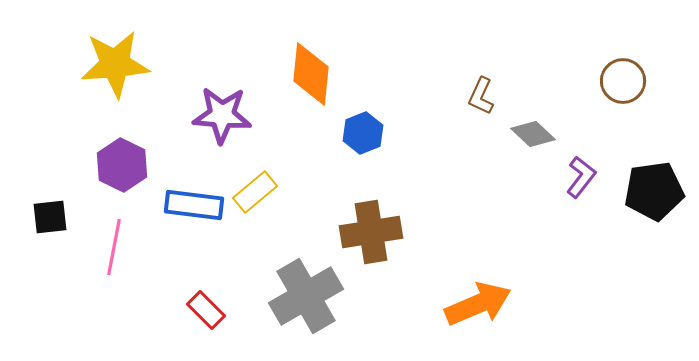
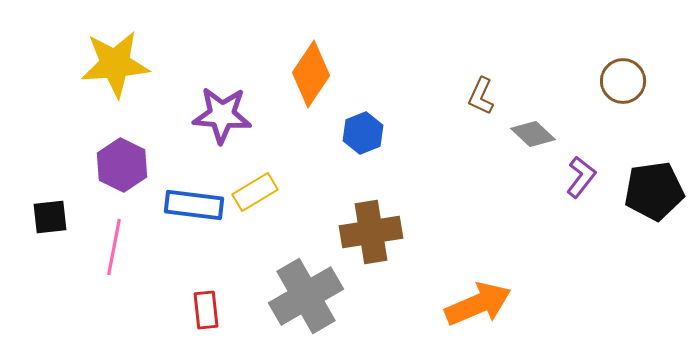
orange diamond: rotated 28 degrees clockwise
yellow rectangle: rotated 9 degrees clockwise
red rectangle: rotated 39 degrees clockwise
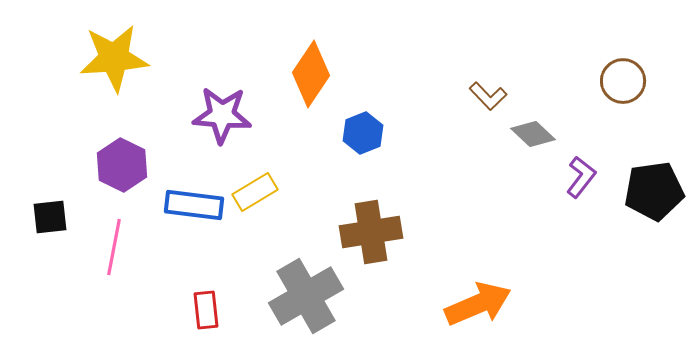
yellow star: moved 1 px left, 6 px up
brown L-shape: moved 7 px right; rotated 69 degrees counterclockwise
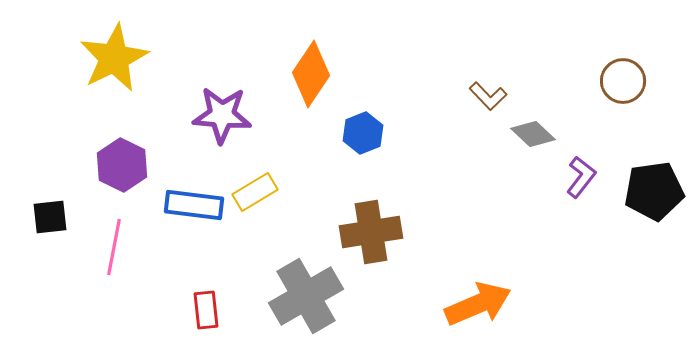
yellow star: rotated 22 degrees counterclockwise
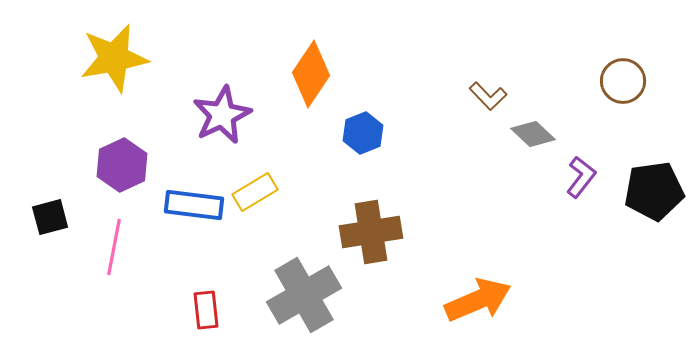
yellow star: rotated 16 degrees clockwise
purple star: rotated 30 degrees counterclockwise
purple hexagon: rotated 9 degrees clockwise
black square: rotated 9 degrees counterclockwise
gray cross: moved 2 px left, 1 px up
orange arrow: moved 4 px up
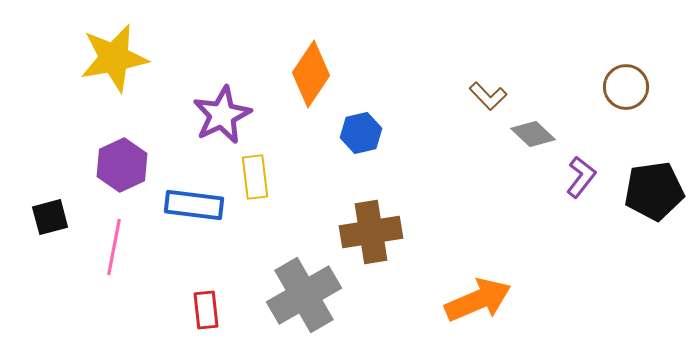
brown circle: moved 3 px right, 6 px down
blue hexagon: moved 2 px left; rotated 9 degrees clockwise
yellow rectangle: moved 15 px up; rotated 66 degrees counterclockwise
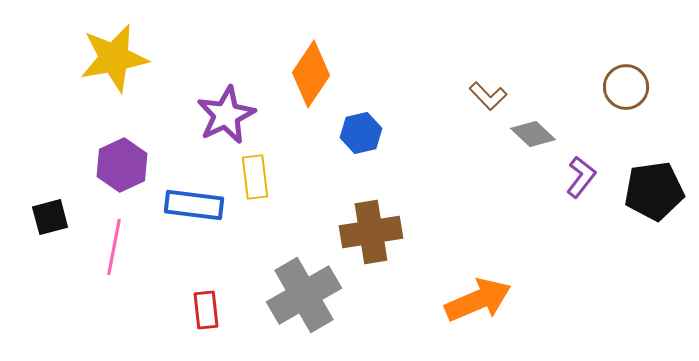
purple star: moved 4 px right
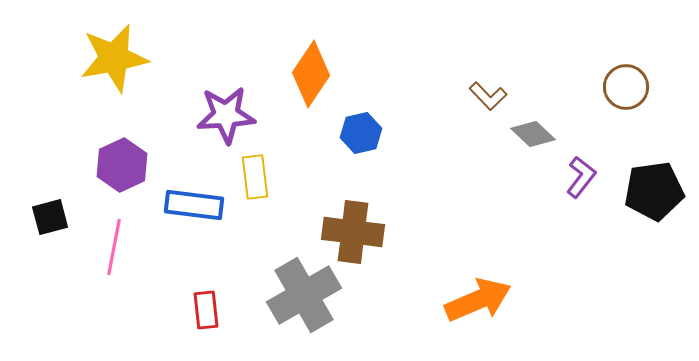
purple star: rotated 22 degrees clockwise
brown cross: moved 18 px left; rotated 16 degrees clockwise
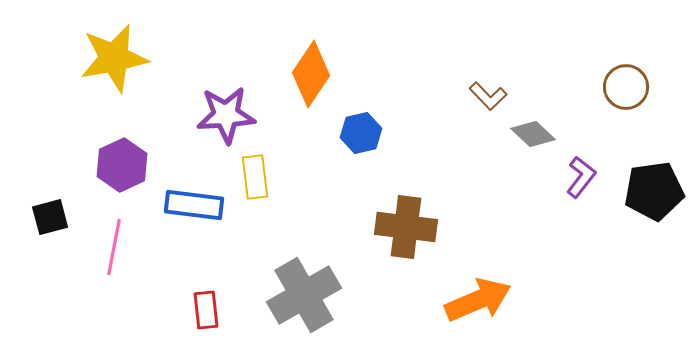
brown cross: moved 53 px right, 5 px up
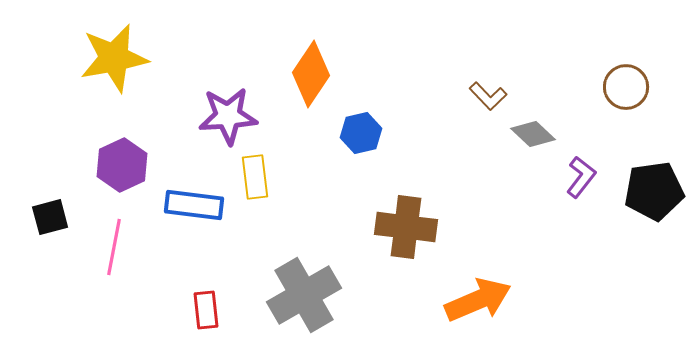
purple star: moved 2 px right, 1 px down
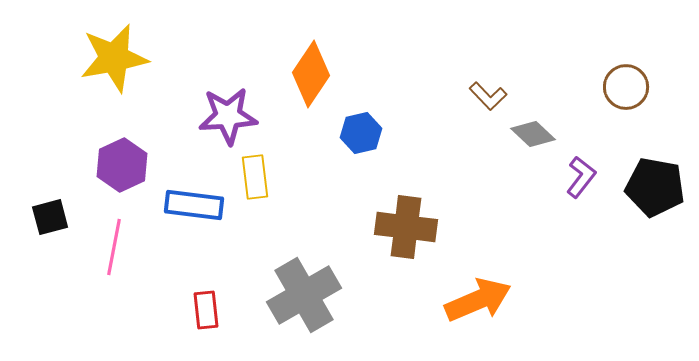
black pentagon: moved 1 px right, 4 px up; rotated 18 degrees clockwise
